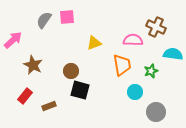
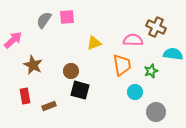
red rectangle: rotated 49 degrees counterclockwise
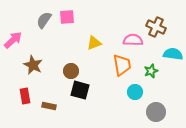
brown rectangle: rotated 32 degrees clockwise
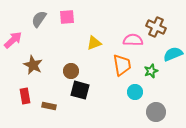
gray semicircle: moved 5 px left, 1 px up
cyan semicircle: rotated 30 degrees counterclockwise
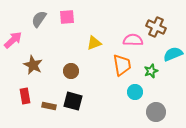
black square: moved 7 px left, 11 px down
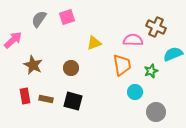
pink square: rotated 14 degrees counterclockwise
brown circle: moved 3 px up
brown rectangle: moved 3 px left, 7 px up
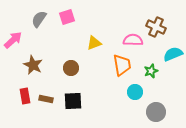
black square: rotated 18 degrees counterclockwise
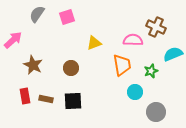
gray semicircle: moved 2 px left, 5 px up
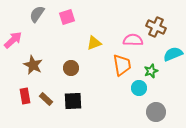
cyan circle: moved 4 px right, 4 px up
brown rectangle: rotated 32 degrees clockwise
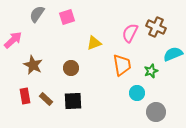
pink semicircle: moved 3 px left, 7 px up; rotated 66 degrees counterclockwise
cyan circle: moved 2 px left, 5 px down
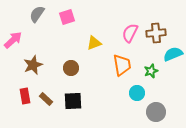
brown cross: moved 6 px down; rotated 30 degrees counterclockwise
brown star: rotated 24 degrees clockwise
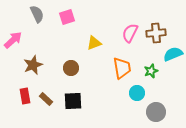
gray semicircle: rotated 120 degrees clockwise
orange trapezoid: moved 3 px down
